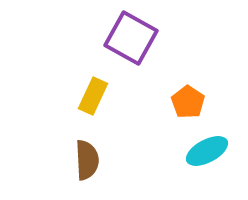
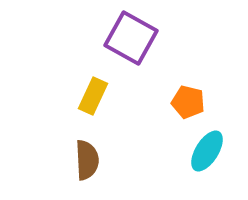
orange pentagon: rotated 20 degrees counterclockwise
cyan ellipse: rotated 30 degrees counterclockwise
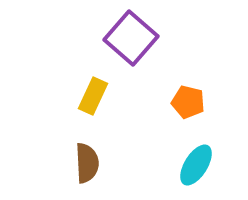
purple square: rotated 12 degrees clockwise
cyan ellipse: moved 11 px left, 14 px down
brown semicircle: moved 3 px down
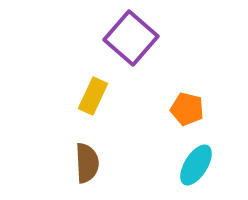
orange pentagon: moved 1 px left, 7 px down
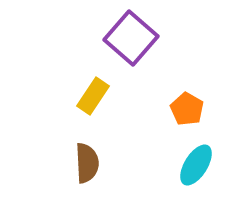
yellow rectangle: rotated 9 degrees clockwise
orange pentagon: rotated 16 degrees clockwise
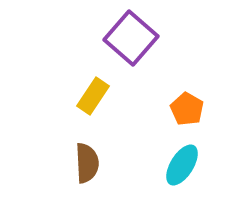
cyan ellipse: moved 14 px left
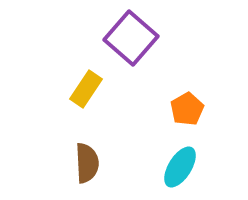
yellow rectangle: moved 7 px left, 7 px up
orange pentagon: rotated 12 degrees clockwise
cyan ellipse: moved 2 px left, 2 px down
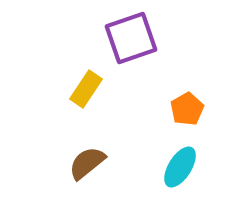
purple square: rotated 30 degrees clockwise
brown semicircle: rotated 126 degrees counterclockwise
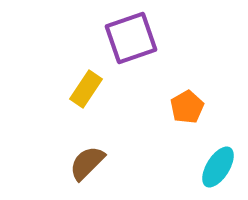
orange pentagon: moved 2 px up
brown semicircle: rotated 6 degrees counterclockwise
cyan ellipse: moved 38 px right
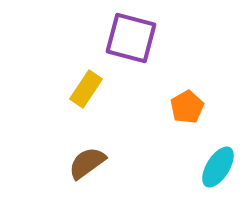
purple square: rotated 34 degrees clockwise
brown semicircle: rotated 9 degrees clockwise
